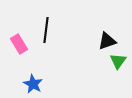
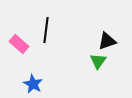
pink rectangle: rotated 18 degrees counterclockwise
green triangle: moved 20 px left
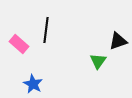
black triangle: moved 11 px right
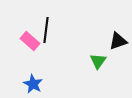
pink rectangle: moved 11 px right, 3 px up
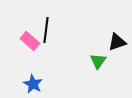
black triangle: moved 1 px left, 1 px down
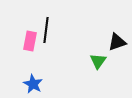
pink rectangle: rotated 60 degrees clockwise
